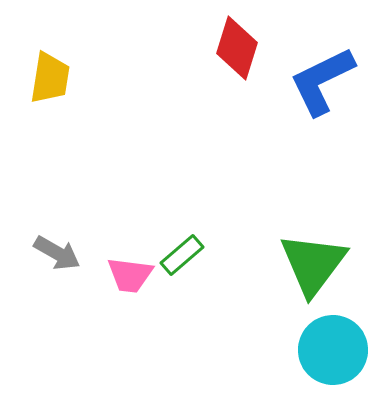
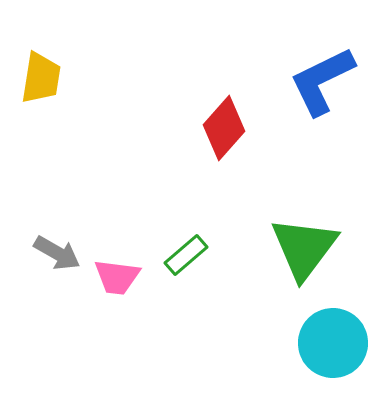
red diamond: moved 13 px left, 80 px down; rotated 24 degrees clockwise
yellow trapezoid: moved 9 px left
green rectangle: moved 4 px right
green triangle: moved 9 px left, 16 px up
pink trapezoid: moved 13 px left, 2 px down
cyan circle: moved 7 px up
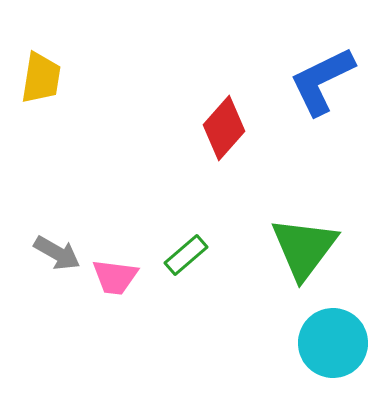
pink trapezoid: moved 2 px left
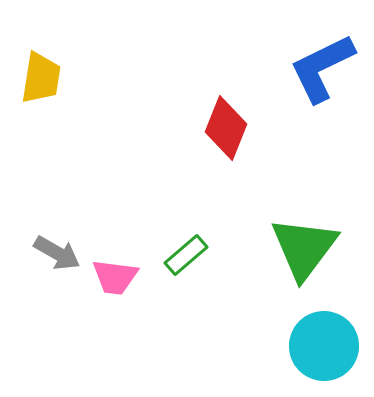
blue L-shape: moved 13 px up
red diamond: moved 2 px right; rotated 20 degrees counterclockwise
cyan circle: moved 9 px left, 3 px down
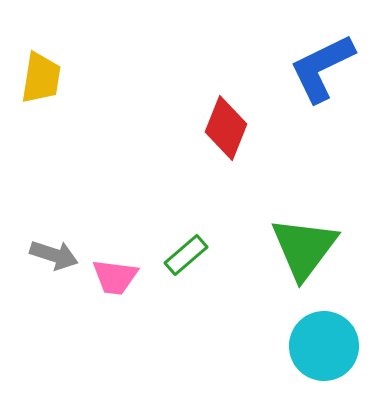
gray arrow: moved 3 px left, 2 px down; rotated 12 degrees counterclockwise
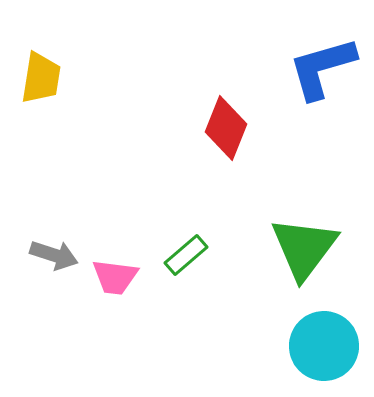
blue L-shape: rotated 10 degrees clockwise
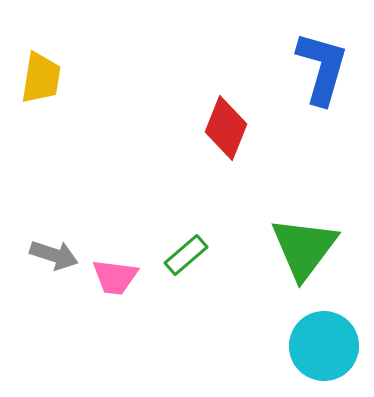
blue L-shape: rotated 122 degrees clockwise
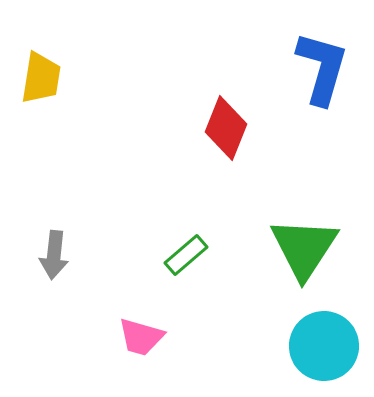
green triangle: rotated 4 degrees counterclockwise
gray arrow: rotated 78 degrees clockwise
pink trapezoid: moved 26 px right, 60 px down; rotated 9 degrees clockwise
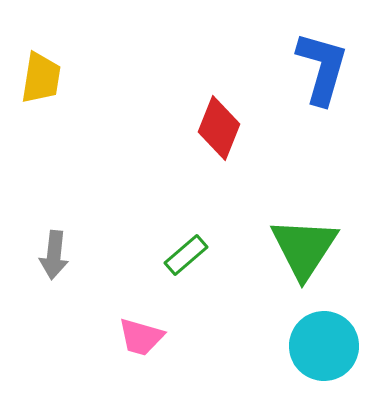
red diamond: moved 7 px left
